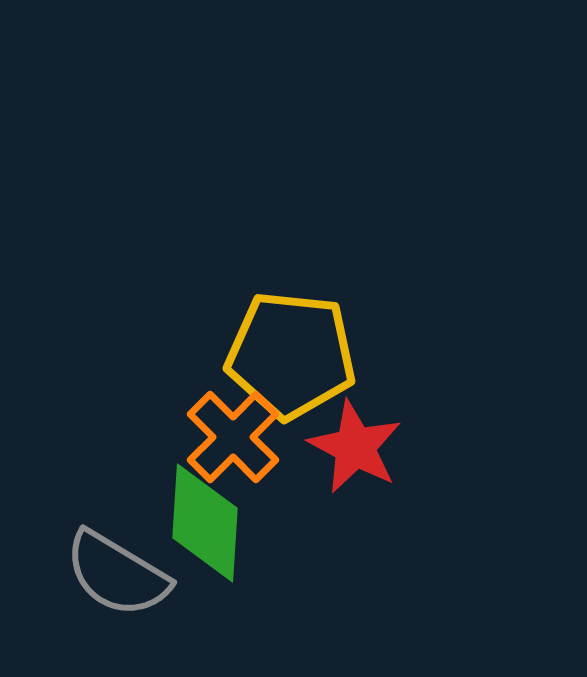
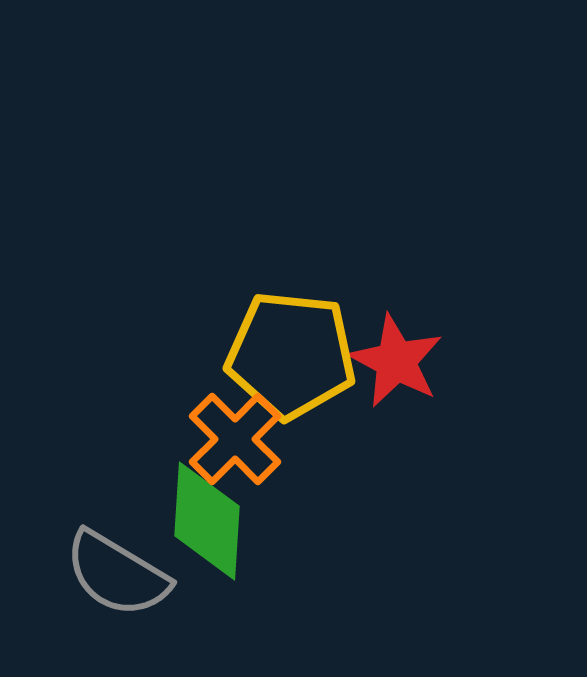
orange cross: moved 2 px right, 2 px down
red star: moved 41 px right, 86 px up
green diamond: moved 2 px right, 2 px up
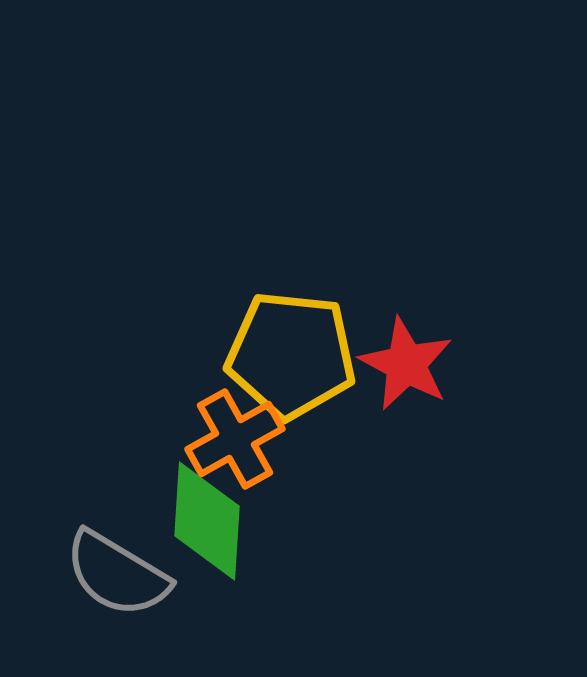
red star: moved 10 px right, 3 px down
orange cross: rotated 16 degrees clockwise
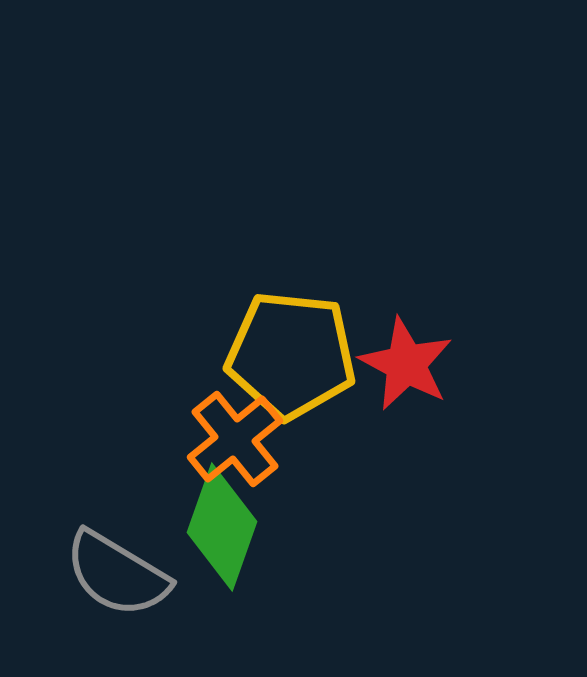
orange cross: rotated 10 degrees counterclockwise
green diamond: moved 15 px right, 6 px down; rotated 16 degrees clockwise
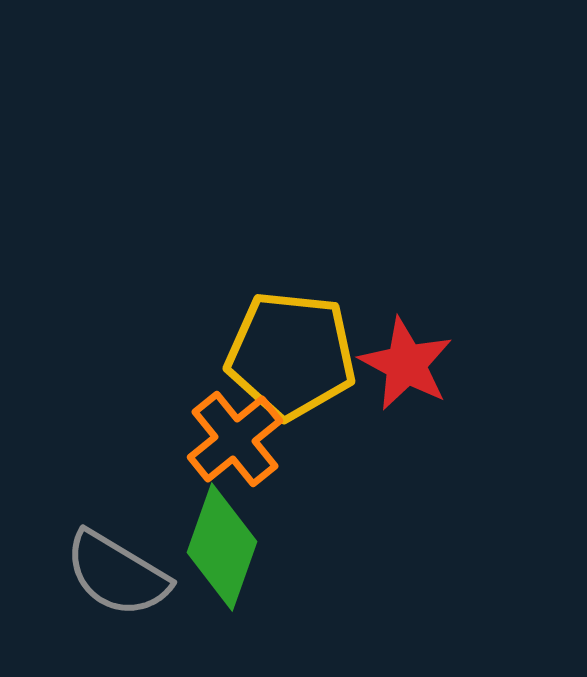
green diamond: moved 20 px down
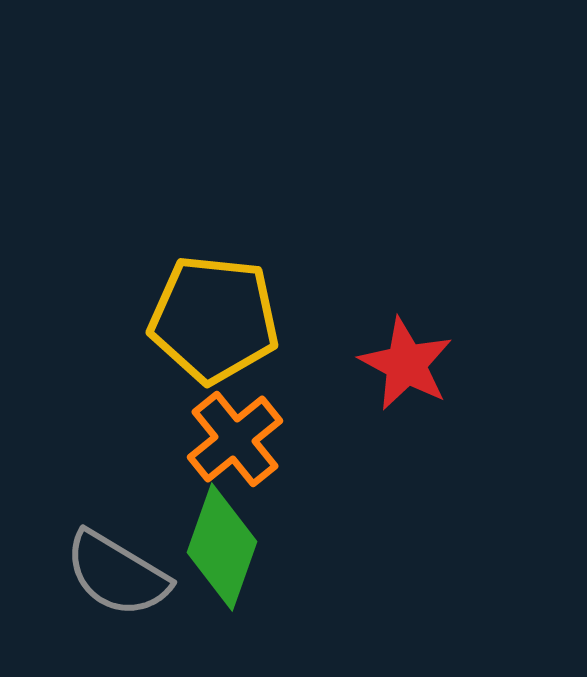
yellow pentagon: moved 77 px left, 36 px up
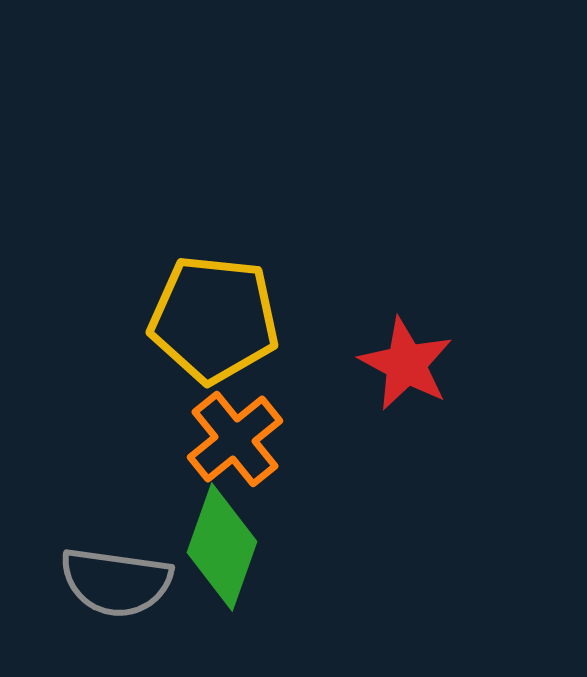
gray semicircle: moved 1 px left, 8 px down; rotated 23 degrees counterclockwise
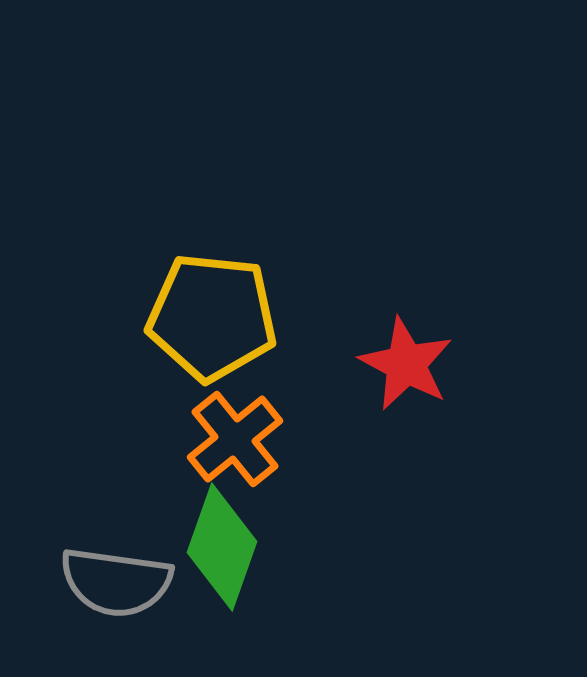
yellow pentagon: moved 2 px left, 2 px up
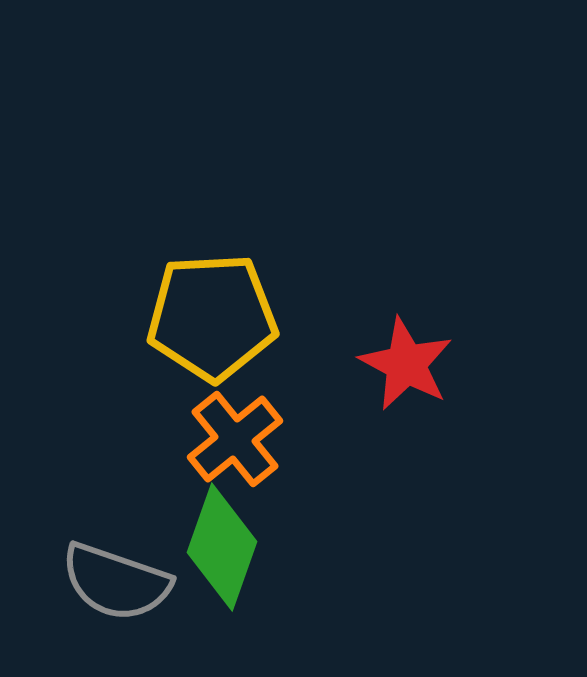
yellow pentagon: rotated 9 degrees counterclockwise
gray semicircle: rotated 11 degrees clockwise
